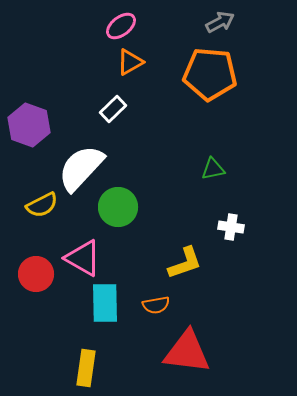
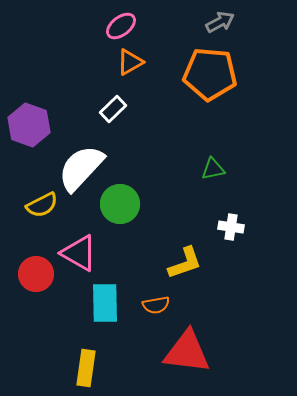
green circle: moved 2 px right, 3 px up
pink triangle: moved 4 px left, 5 px up
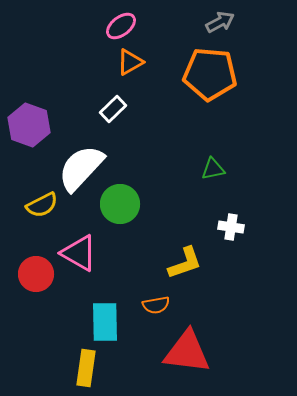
cyan rectangle: moved 19 px down
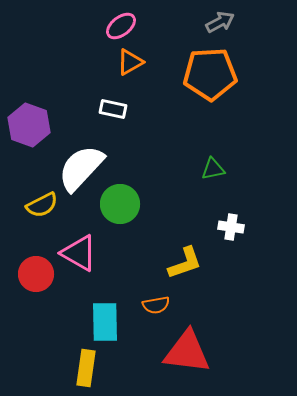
orange pentagon: rotated 8 degrees counterclockwise
white rectangle: rotated 56 degrees clockwise
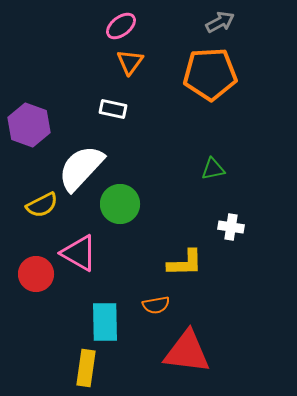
orange triangle: rotated 24 degrees counterclockwise
yellow L-shape: rotated 18 degrees clockwise
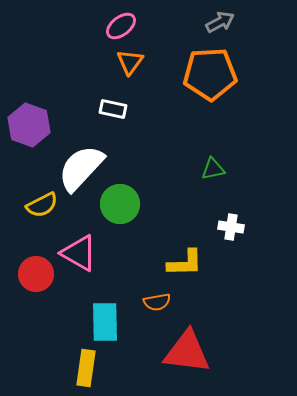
orange semicircle: moved 1 px right, 3 px up
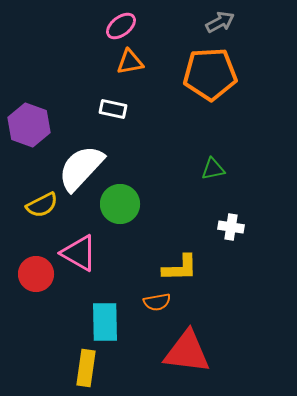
orange triangle: rotated 44 degrees clockwise
yellow L-shape: moved 5 px left, 5 px down
